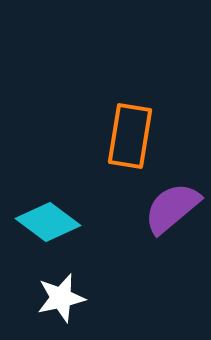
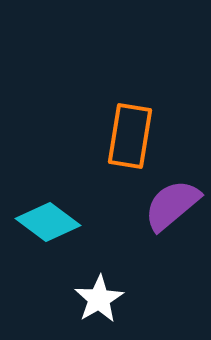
purple semicircle: moved 3 px up
white star: moved 38 px right, 1 px down; rotated 18 degrees counterclockwise
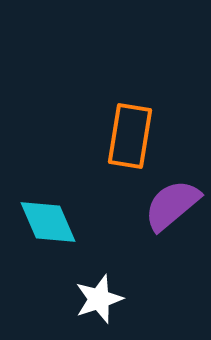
cyan diamond: rotated 30 degrees clockwise
white star: rotated 12 degrees clockwise
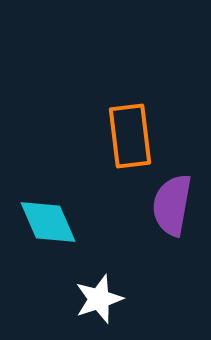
orange rectangle: rotated 16 degrees counterclockwise
purple semicircle: rotated 40 degrees counterclockwise
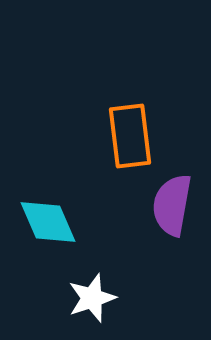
white star: moved 7 px left, 1 px up
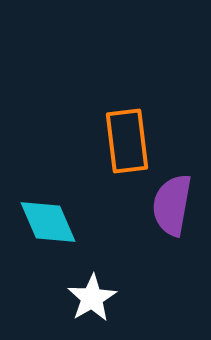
orange rectangle: moved 3 px left, 5 px down
white star: rotated 12 degrees counterclockwise
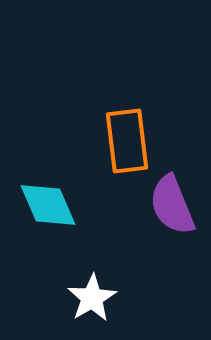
purple semicircle: rotated 32 degrees counterclockwise
cyan diamond: moved 17 px up
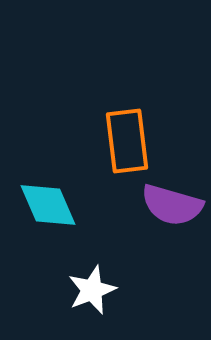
purple semicircle: rotated 52 degrees counterclockwise
white star: moved 8 px up; rotated 9 degrees clockwise
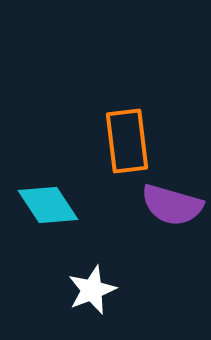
cyan diamond: rotated 10 degrees counterclockwise
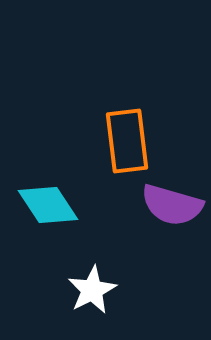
white star: rotated 6 degrees counterclockwise
